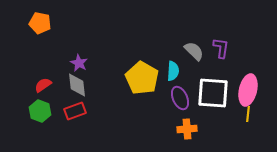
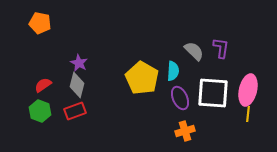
gray diamond: rotated 20 degrees clockwise
orange cross: moved 2 px left, 2 px down; rotated 12 degrees counterclockwise
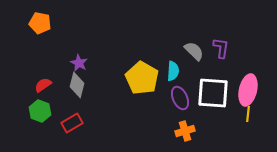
red rectangle: moved 3 px left, 12 px down; rotated 10 degrees counterclockwise
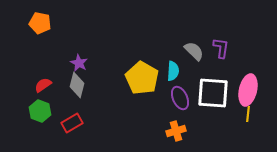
orange cross: moved 9 px left
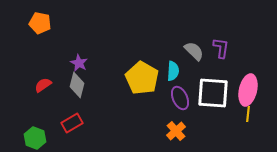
green hexagon: moved 5 px left, 27 px down
orange cross: rotated 24 degrees counterclockwise
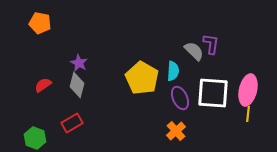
purple L-shape: moved 10 px left, 4 px up
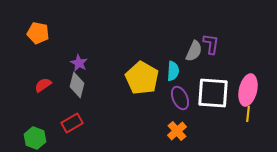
orange pentagon: moved 2 px left, 10 px down
gray semicircle: rotated 70 degrees clockwise
orange cross: moved 1 px right
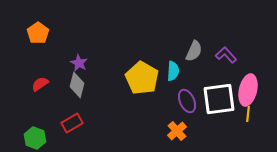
orange pentagon: rotated 25 degrees clockwise
purple L-shape: moved 15 px right, 11 px down; rotated 50 degrees counterclockwise
red semicircle: moved 3 px left, 1 px up
white square: moved 6 px right, 6 px down; rotated 12 degrees counterclockwise
purple ellipse: moved 7 px right, 3 px down
